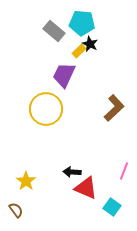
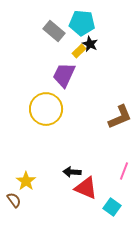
brown L-shape: moved 6 px right, 9 px down; rotated 20 degrees clockwise
brown semicircle: moved 2 px left, 10 px up
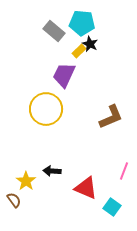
brown L-shape: moved 9 px left
black arrow: moved 20 px left, 1 px up
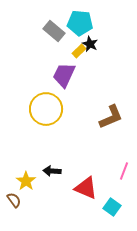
cyan pentagon: moved 2 px left
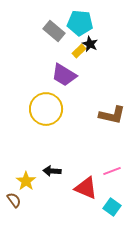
purple trapezoid: rotated 84 degrees counterclockwise
brown L-shape: moved 1 px right, 2 px up; rotated 36 degrees clockwise
pink line: moved 12 px left; rotated 48 degrees clockwise
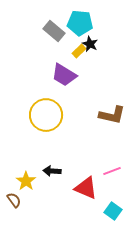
yellow circle: moved 6 px down
cyan square: moved 1 px right, 4 px down
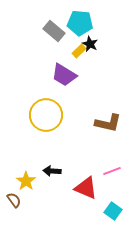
brown L-shape: moved 4 px left, 8 px down
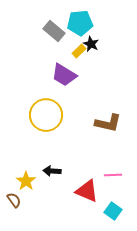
cyan pentagon: rotated 10 degrees counterclockwise
black star: moved 1 px right
pink line: moved 1 px right, 4 px down; rotated 18 degrees clockwise
red triangle: moved 1 px right, 3 px down
